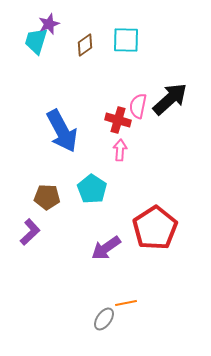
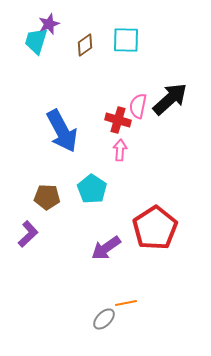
purple L-shape: moved 2 px left, 2 px down
gray ellipse: rotated 10 degrees clockwise
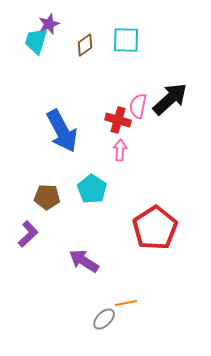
purple arrow: moved 22 px left, 13 px down; rotated 68 degrees clockwise
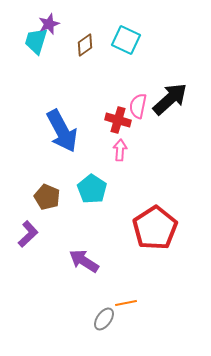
cyan square: rotated 24 degrees clockwise
brown pentagon: rotated 20 degrees clockwise
gray ellipse: rotated 10 degrees counterclockwise
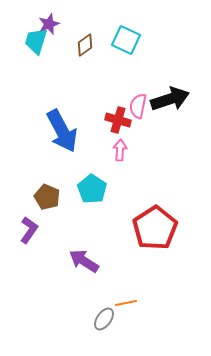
black arrow: rotated 24 degrees clockwise
purple L-shape: moved 1 px right, 4 px up; rotated 12 degrees counterclockwise
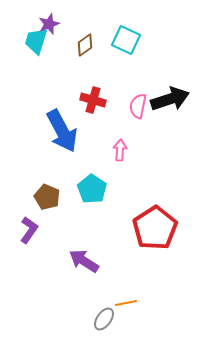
red cross: moved 25 px left, 20 px up
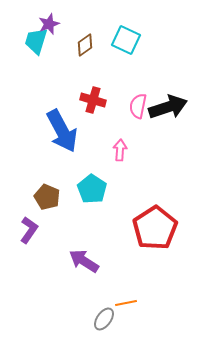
black arrow: moved 2 px left, 8 px down
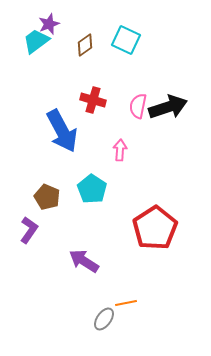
cyan trapezoid: rotated 36 degrees clockwise
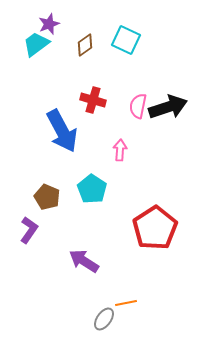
cyan trapezoid: moved 3 px down
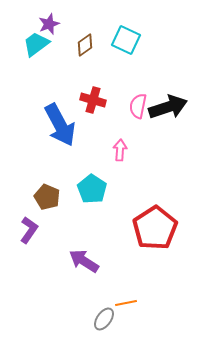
blue arrow: moved 2 px left, 6 px up
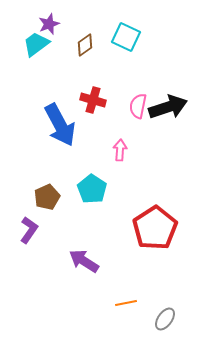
cyan square: moved 3 px up
brown pentagon: rotated 25 degrees clockwise
gray ellipse: moved 61 px right
